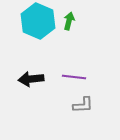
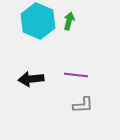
purple line: moved 2 px right, 2 px up
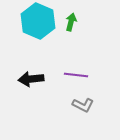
green arrow: moved 2 px right, 1 px down
gray L-shape: rotated 30 degrees clockwise
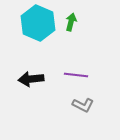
cyan hexagon: moved 2 px down
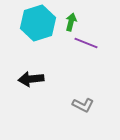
cyan hexagon: rotated 20 degrees clockwise
purple line: moved 10 px right, 32 px up; rotated 15 degrees clockwise
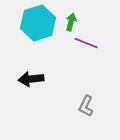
gray L-shape: moved 3 px right, 1 px down; rotated 90 degrees clockwise
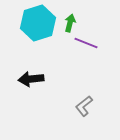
green arrow: moved 1 px left, 1 px down
gray L-shape: moved 2 px left; rotated 25 degrees clockwise
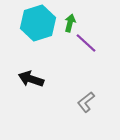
purple line: rotated 20 degrees clockwise
black arrow: rotated 25 degrees clockwise
gray L-shape: moved 2 px right, 4 px up
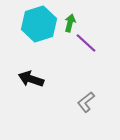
cyan hexagon: moved 1 px right, 1 px down
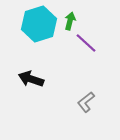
green arrow: moved 2 px up
